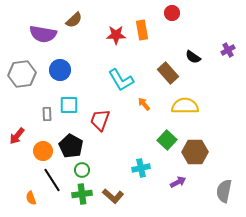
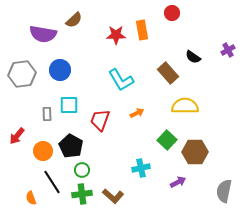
orange arrow: moved 7 px left, 9 px down; rotated 104 degrees clockwise
black line: moved 2 px down
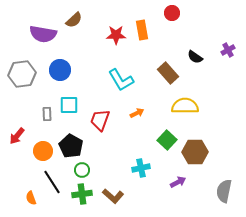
black semicircle: moved 2 px right
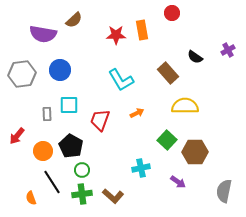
purple arrow: rotated 63 degrees clockwise
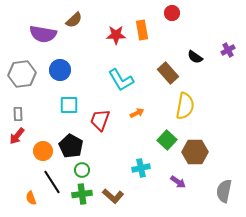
yellow semicircle: rotated 100 degrees clockwise
gray rectangle: moved 29 px left
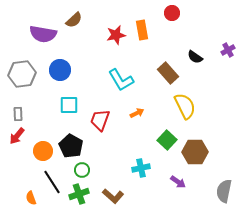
red star: rotated 12 degrees counterclockwise
yellow semicircle: rotated 36 degrees counterclockwise
green cross: moved 3 px left; rotated 12 degrees counterclockwise
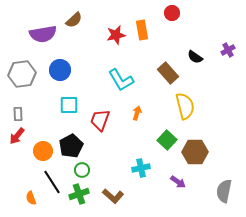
purple semicircle: rotated 20 degrees counterclockwise
yellow semicircle: rotated 12 degrees clockwise
orange arrow: rotated 48 degrees counterclockwise
black pentagon: rotated 15 degrees clockwise
